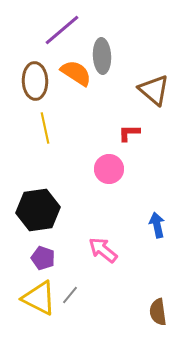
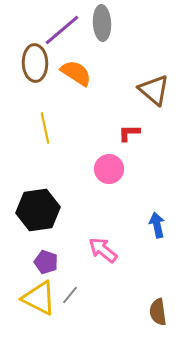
gray ellipse: moved 33 px up
brown ellipse: moved 18 px up
purple pentagon: moved 3 px right, 4 px down
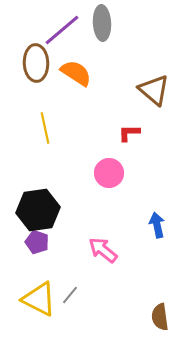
brown ellipse: moved 1 px right
pink circle: moved 4 px down
purple pentagon: moved 9 px left, 20 px up
yellow triangle: moved 1 px down
brown semicircle: moved 2 px right, 5 px down
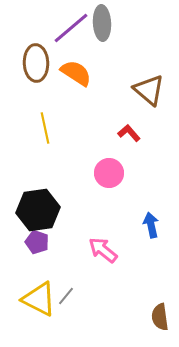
purple line: moved 9 px right, 2 px up
brown triangle: moved 5 px left
red L-shape: rotated 50 degrees clockwise
blue arrow: moved 6 px left
gray line: moved 4 px left, 1 px down
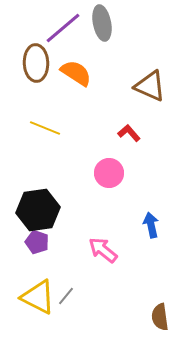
gray ellipse: rotated 8 degrees counterclockwise
purple line: moved 8 px left
brown triangle: moved 1 px right, 4 px up; rotated 16 degrees counterclockwise
yellow line: rotated 56 degrees counterclockwise
yellow triangle: moved 1 px left, 2 px up
